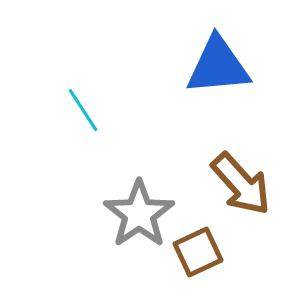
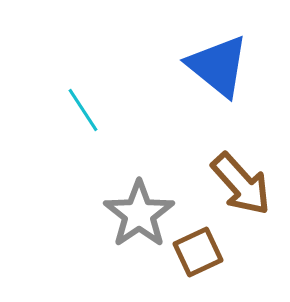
blue triangle: rotated 44 degrees clockwise
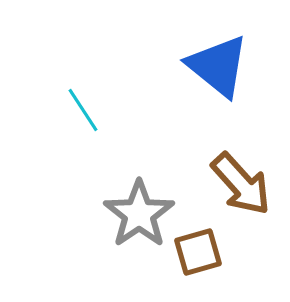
brown square: rotated 9 degrees clockwise
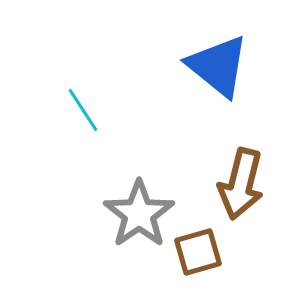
brown arrow: rotated 56 degrees clockwise
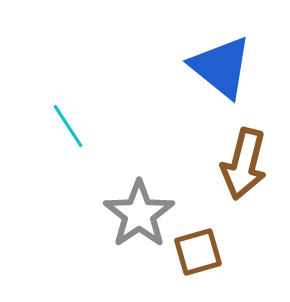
blue triangle: moved 3 px right, 1 px down
cyan line: moved 15 px left, 16 px down
brown arrow: moved 3 px right, 20 px up
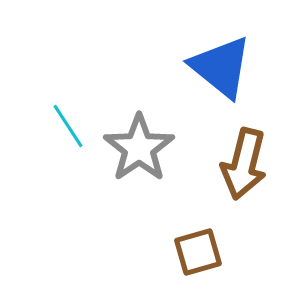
gray star: moved 66 px up
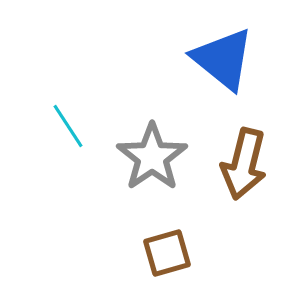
blue triangle: moved 2 px right, 8 px up
gray star: moved 13 px right, 9 px down
brown square: moved 31 px left, 1 px down
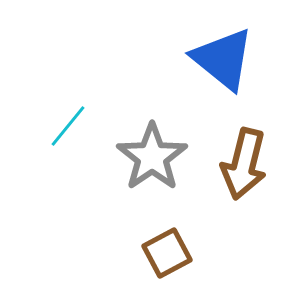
cyan line: rotated 72 degrees clockwise
brown square: rotated 12 degrees counterclockwise
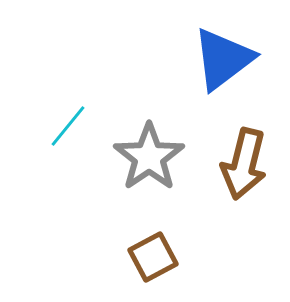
blue triangle: rotated 44 degrees clockwise
gray star: moved 3 px left
brown square: moved 14 px left, 4 px down
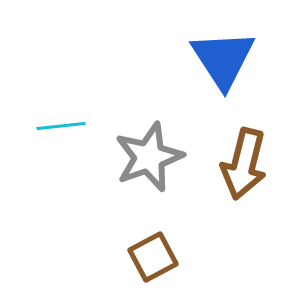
blue triangle: rotated 26 degrees counterclockwise
cyan line: moved 7 px left; rotated 45 degrees clockwise
gray star: rotated 14 degrees clockwise
